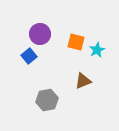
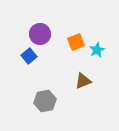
orange square: rotated 36 degrees counterclockwise
gray hexagon: moved 2 px left, 1 px down
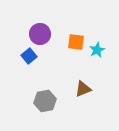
orange square: rotated 30 degrees clockwise
brown triangle: moved 8 px down
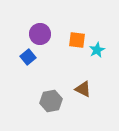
orange square: moved 1 px right, 2 px up
blue square: moved 1 px left, 1 px down
brown triangle: rotated 48 degrees clockwise
gray hexagon: moved 6 px right
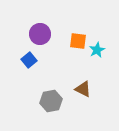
orange square: moved 1 px right, 1 px down
blue square: moved 1 px right, 3 px down
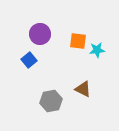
cyan star: rotated 21 degrees clockwise
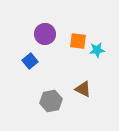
purple circle: moved 5 px right
blue square: moved 1 px right, 1 px down
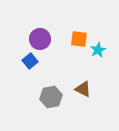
purple circle: moved 5 px left, 5 px down
orange square: moved 1 px right, 2 px up
cyan star: moved 1 px right; rotated 21 degrees counterclockwise
gray hexagon: moved 4 px up
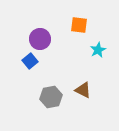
orange square: moved 14 px up
brown triangle: moved 1 px down
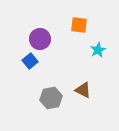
gray hexagon: moved 1 px down
